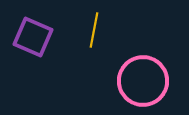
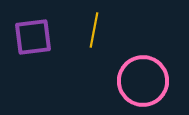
purple square: rotated 30 degrees counterclockwise
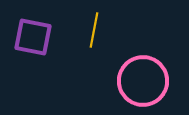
purple square: rotated 18 degrees clockwise
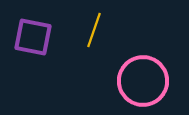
yellow line: rotated 8 degrees clockwise
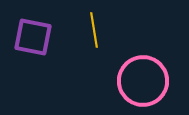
yellow line: rotated 28 degrees counterclockwise
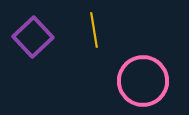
purple square: rotated 36 degrees clockwise
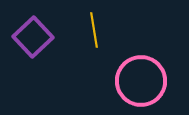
pink circle: moved 2 px left
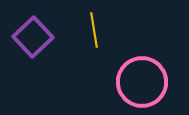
pink circle: moved 1 px right, 1 px down
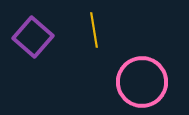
purple square: rotated 6 degrees counterclockwise
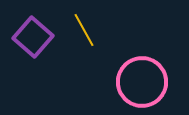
yellow line: moved 10 px left; rotated 20 degrees counterclockwise
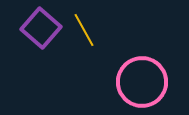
purple square: moved 8 px right, 9 px up
